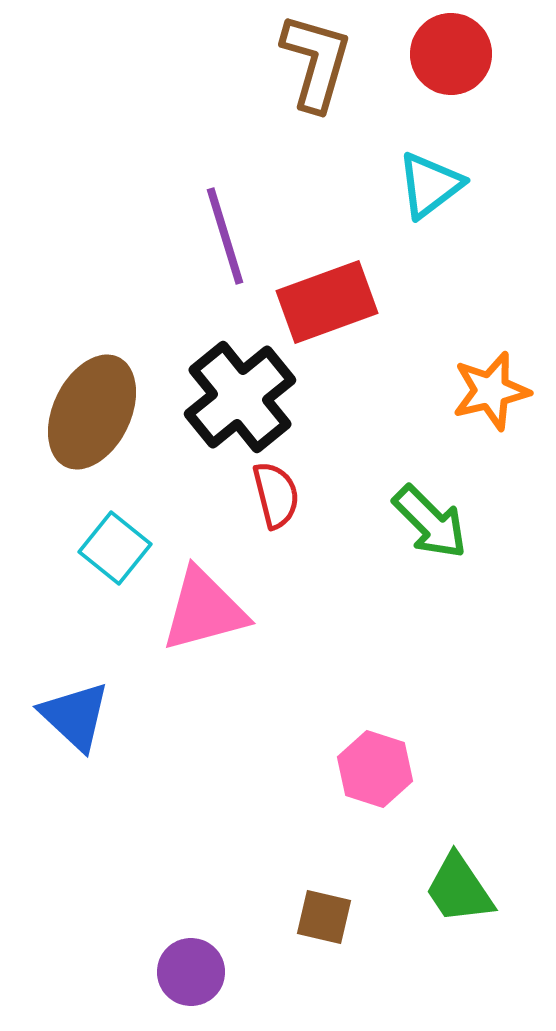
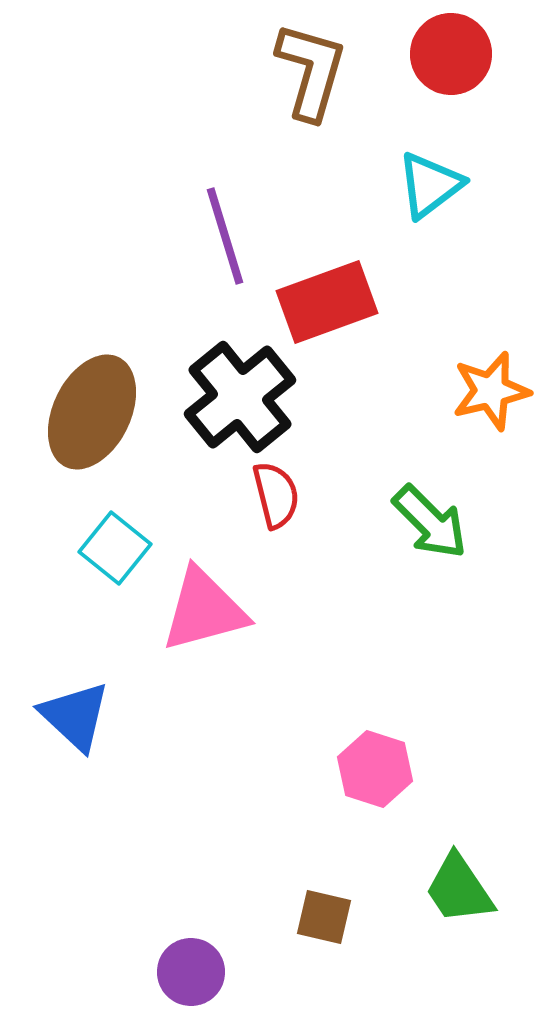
brown L-shape: moved 5 px left, 9 px down
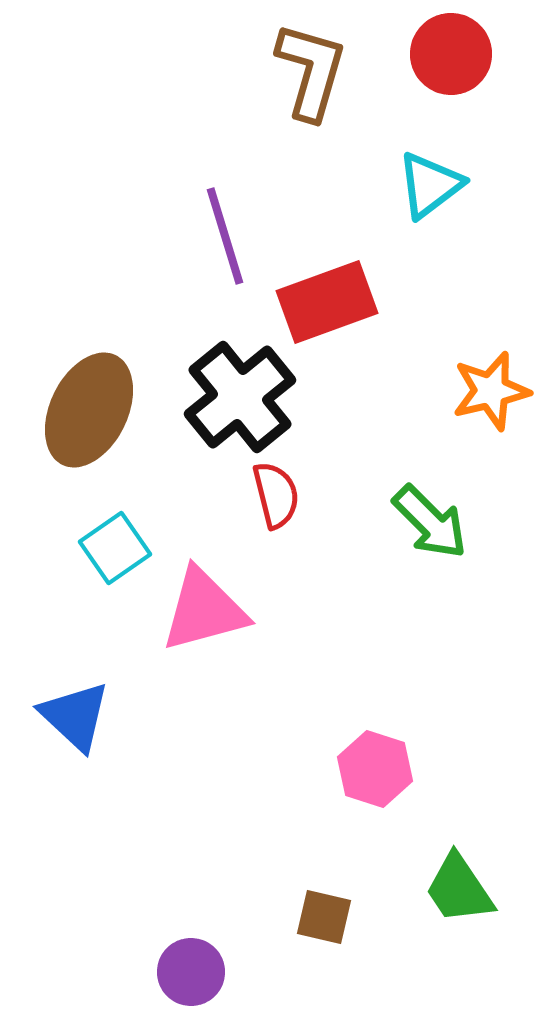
brown ellipse: moved 3 px left, 2 px up
cyan square: rotated 16 degrees clockwise
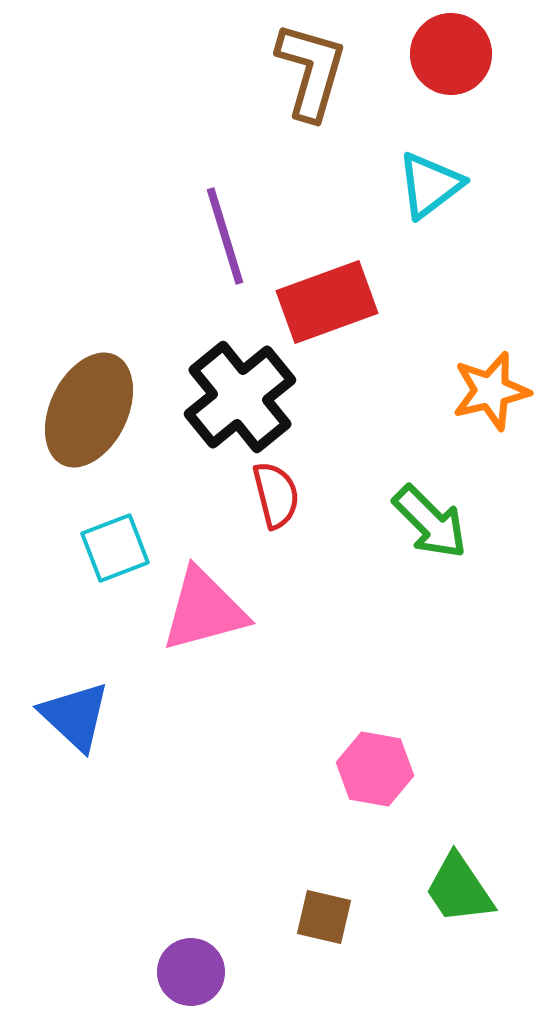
cyan square: rotated 14 degrees clockwise
pink hexagon: rotated 8 degrees counterclockwise
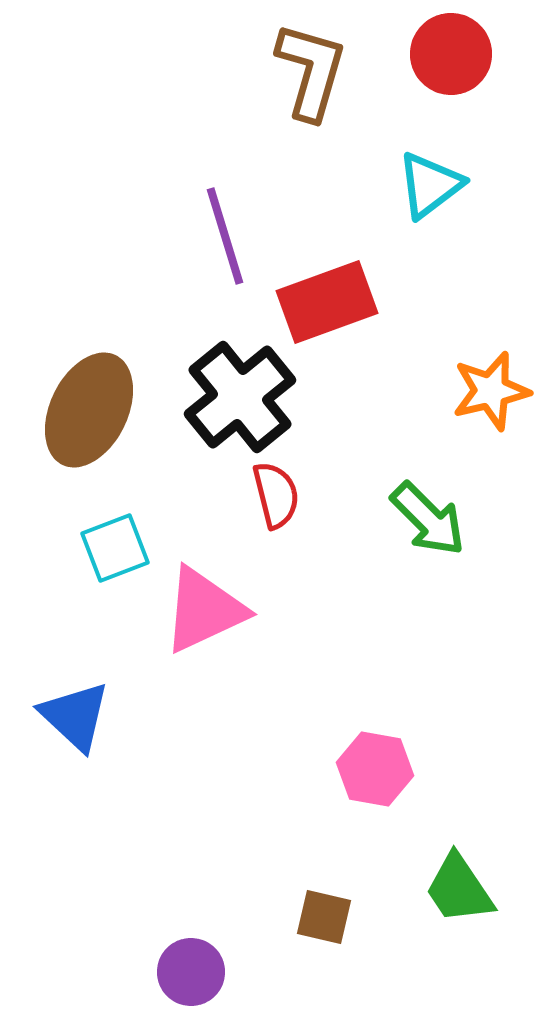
green arrow: moved 2 px left, 3 px up
pink triangle: rotated 10 degrees counterclockwise
